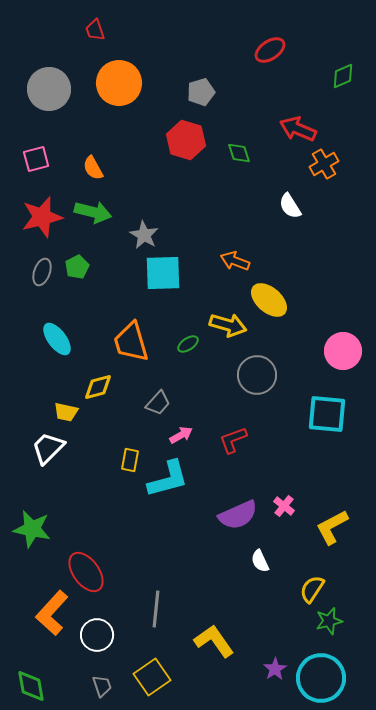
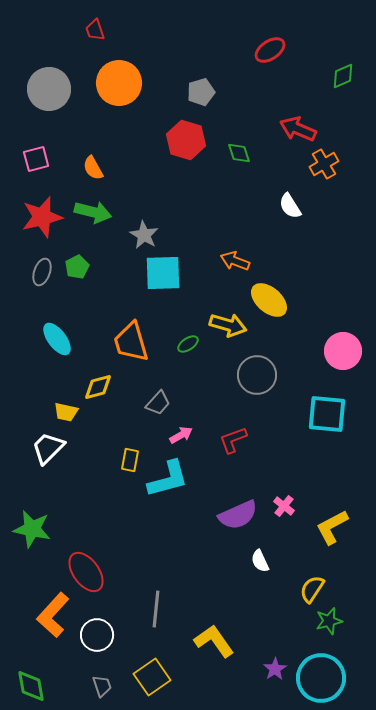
orange L-shape at (52, 613): moved 1 px right, 2 px down
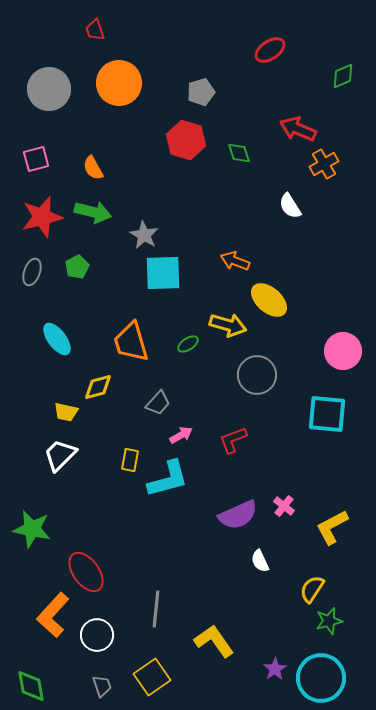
gray ellipse at (42, 272): moved 10 px left
white trapezoid at (48, 448): moved 12 px right, 7 px down
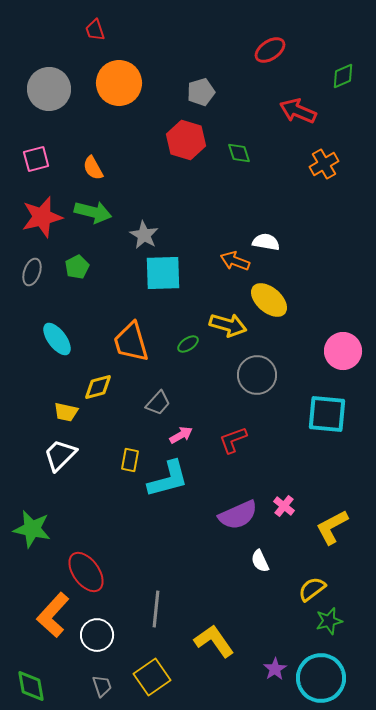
red arrow at (298, 129): moved 18 px up
white semicircle at (290, 206): moved 24 px left, 36 px down; rotated 132 degrees clockwise
yellow semicircle at (312, 589): rotated 20 degrees clockwise
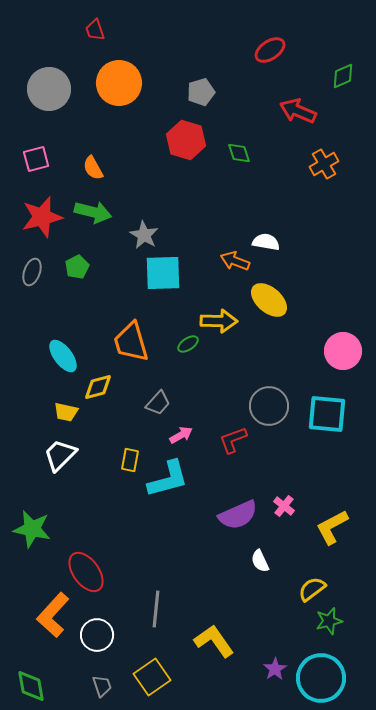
yellow arrow at (228, 325): moved 9 px left, 4 px up; rotated 15 degrees counterclockwise
cyan ellipse at (57, 339): moved 6 px right, 17 px down
gray circle at (257, 375): moved 12 px right, 31 px down
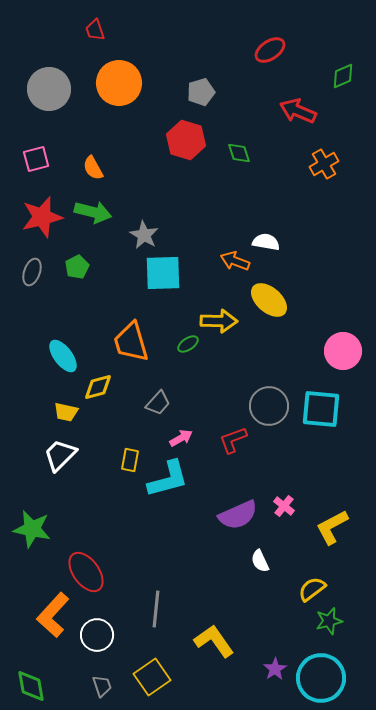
cyan square at (327, 414): moved 6 px left, 5 px up
pink arrow at (181, 435): moved 3 px down
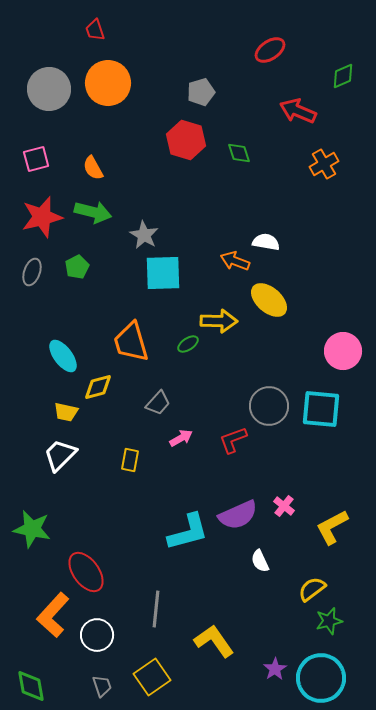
orange circle at (119, 83): moved 11 px left
cyan L-shape at (168, 479): moved 20 px right, 53 px down
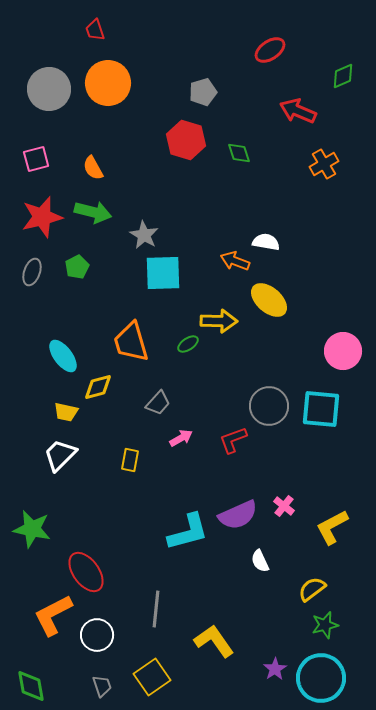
gray pentagon at (201, 92): moved 2 px right
orange L-shape at (53, 615): rotated 21 degrees clockwise
green star at (329, 621): moved 4 px left, 4 px down
